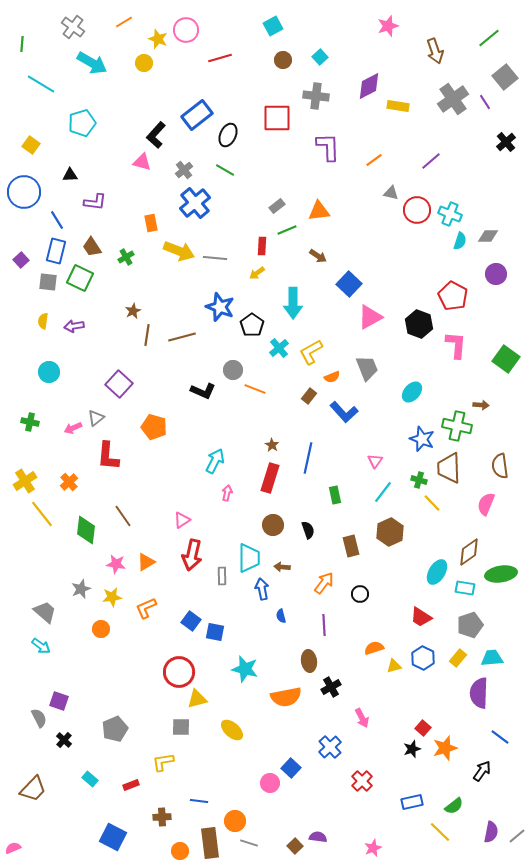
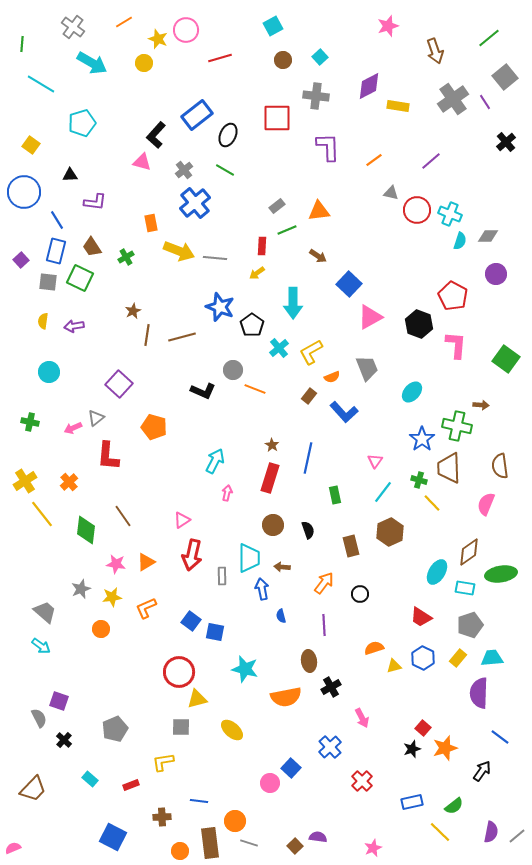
blue star at (422, 439): rotated 15 degrees clockwise
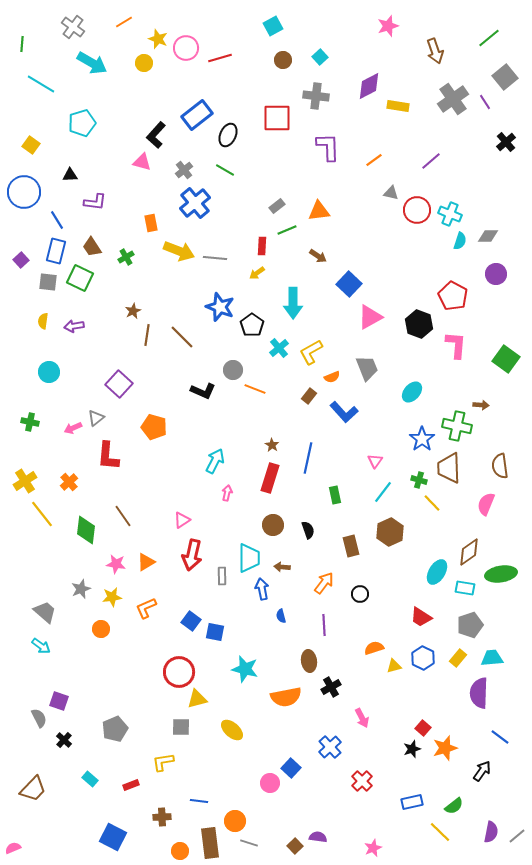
pink circle at (186, 30): moved 18 px down
brown line at (182, 337): rotated 60 degrees clockwise
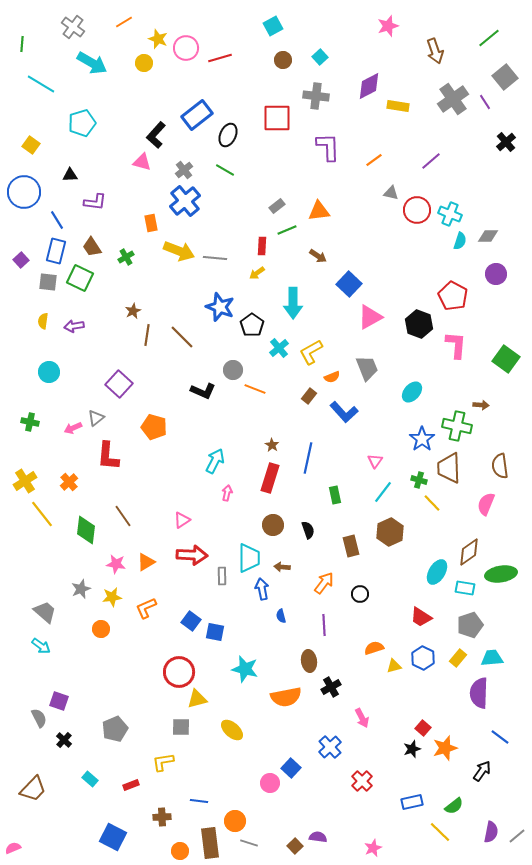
blue cross at (195, 203): moved 10 px left, 2 px up
red arrow at (192, 555): rotated 100 degrees counterclockwise
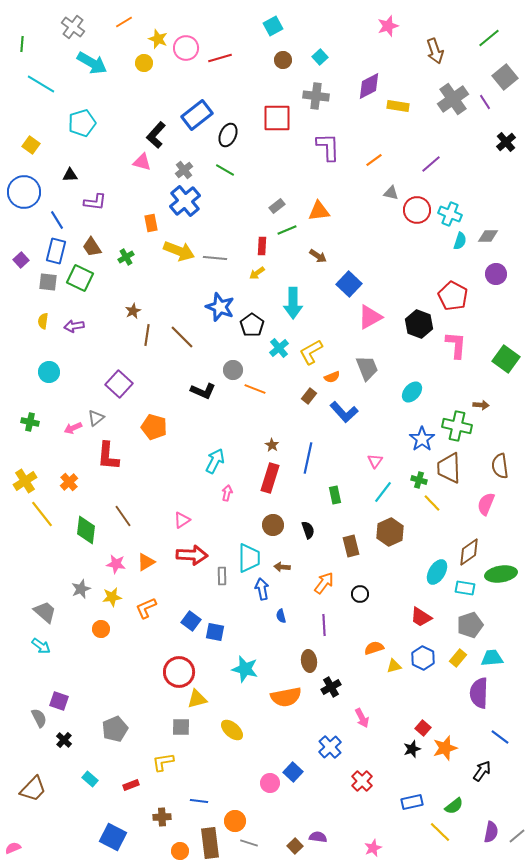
purple line at (431, 161): moved 3 px down
blue square at (291, 768): moved 2 px right, 4 px down
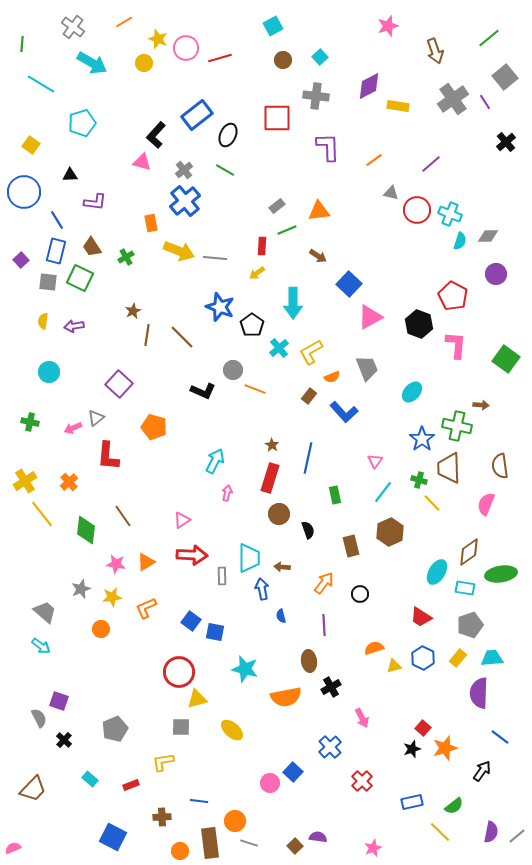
brown circle at (273, 525): moved 6 px right, 11 px up
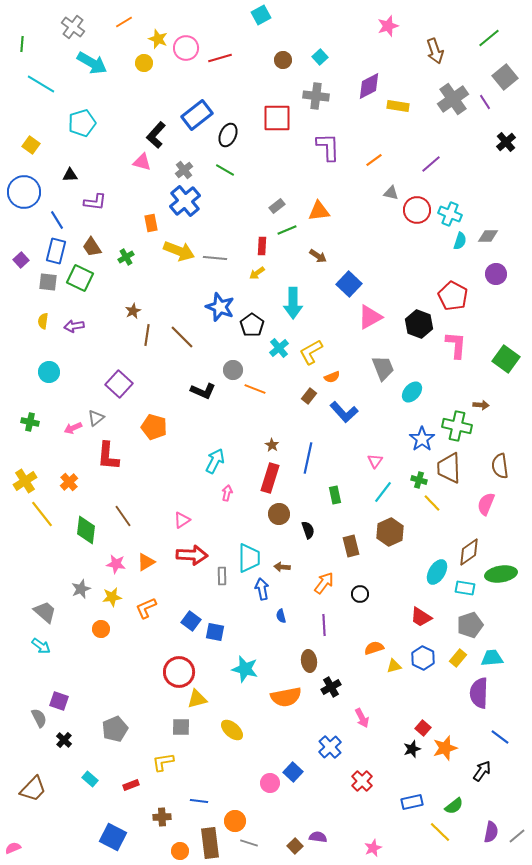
cyan square at (273, 26): moved 12 px left, 11 px up
gray trapezoid at (367, 368): moved 16 px right
